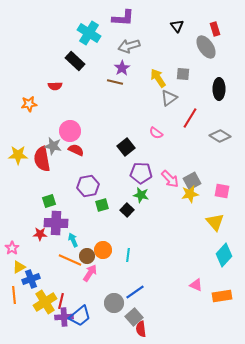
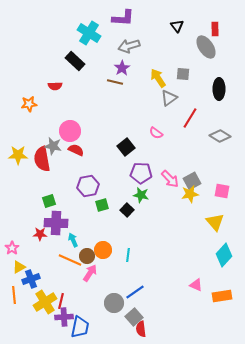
red rectangle at (215, 29): rotated 16 degrees clockwise
blue trapezoid at (80, 316): moved 11 px down; rotated 40 degrees counterclockwise
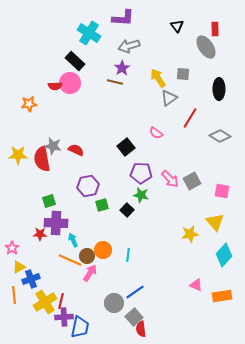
pink circle at (70, 131): moved 48 px up
yellow star at (190, 194): moved 40 px down
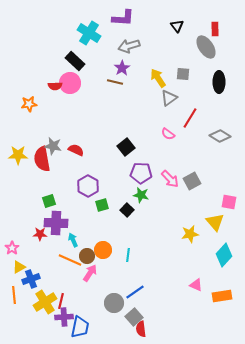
black ellipse at (219, 89): moved 7 px up
pink semicircle at (156, 133): moved 12 px right, 1 px down
purple hexagon at (88, 186): rotated 20 degrees counterclockwise
pink square at (222, 191): moved 7 px right, 11 px down
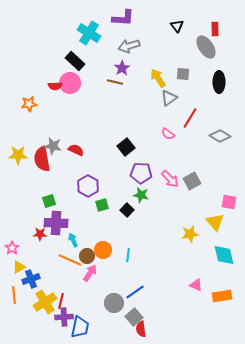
cyan diamond at (224, 255): rotated 55 degrees counterclockwise
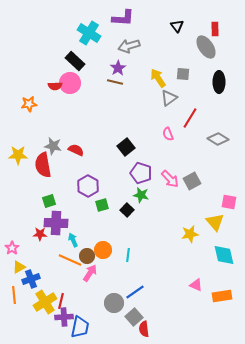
purple star at (122, 68): moved 4 px left
pink semicircle at (168, 134): rotated 32 degrees clockwise
gray diamond at (220, 136): moved 2 px left, 3 px down
red semicircle at (42, 159): moved 1 px right, 6 px down
purple pentagon at (141, 173): rotated 15 degrees clockwise
red semicircle at (141, 329): moved 3 px right
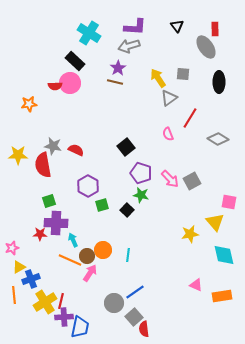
purple L-shape at (123, 18): moved 12 px right, 9 px down
pink star at (12, 248): rotated 16 degrees clockwise
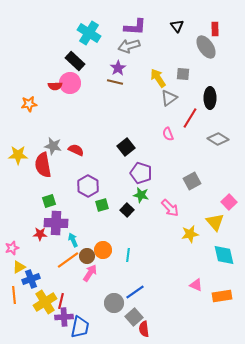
black ellipse at (219, 82): moved 9 px left, 16 px down
pink arrow at (170, 179): moved 29 px down
pink square at (229, 202): rotated 35 degrees clockwise
orange line at (70, 260): moved 2 px left; rotated 60 degrees counterclockwise
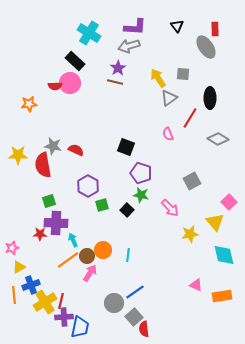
black square at (126, 147): rotated 30 degrees counterclockwise
blue cross at (31, 279): moved 6 px down
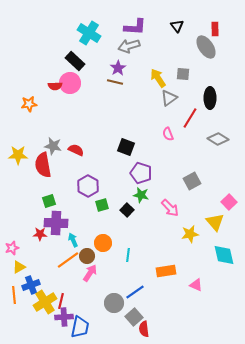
orange circle at (103, 250): moved 7 px up
orange rectangle at (222, 296): moved 56 px left, 25 px up
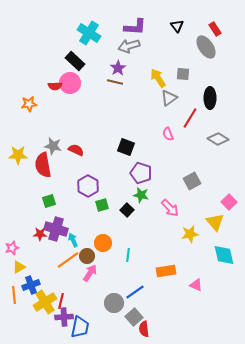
red rectangle at (215, 29): rotated 32 degrees counterclockwise
purple cross at (56, 223): moved 6 px down; rotated 15 degrees clockwise
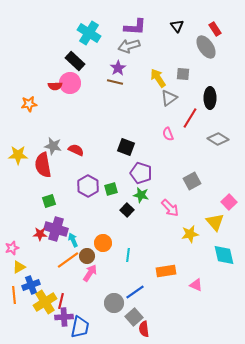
green square at (102, 205): moved 9 px right, 16 px up
